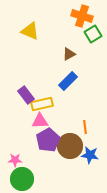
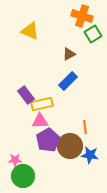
green circle: moved 1 px right, 3 px up
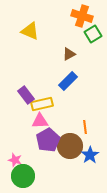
blue star: rotated 30 degrees clockwise
pink star: rotated 16 degrees clockwise
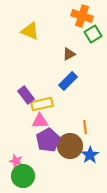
pink star: moved 1 px right, 1 px down
